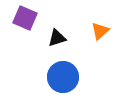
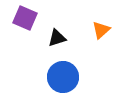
orange triangle: moved 1 px right, 1 px up
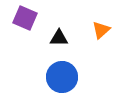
black triangle: moved 2 px right; rotated 18 degrees clockwise
blue circle: moved 1 px left
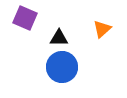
orange triangle: moved 1 px right, 1 px up
blue circle: moved 10 px up
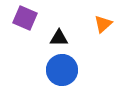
orange triangle: moved 1 px right, 5 px up
blue circle: moved 3 px down
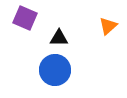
orange triangle: moved 5 px right, 2 px down
blue circle: moved 7 px left
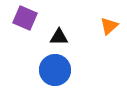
orange triangle: moved 1 px right
black triangle: moved 1 px up
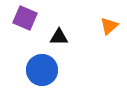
blue circle: moved 13 px left
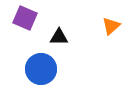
orange triangle: moved 2 px right
blue circle: moved 1 px left, 1 px up
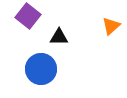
purple square: moved 3 px right, 2 px up; rotated 15 degrees clockwise
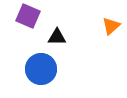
purple square: rotated 15 degrees counterclockwise
black triangle: moved 2 px left
